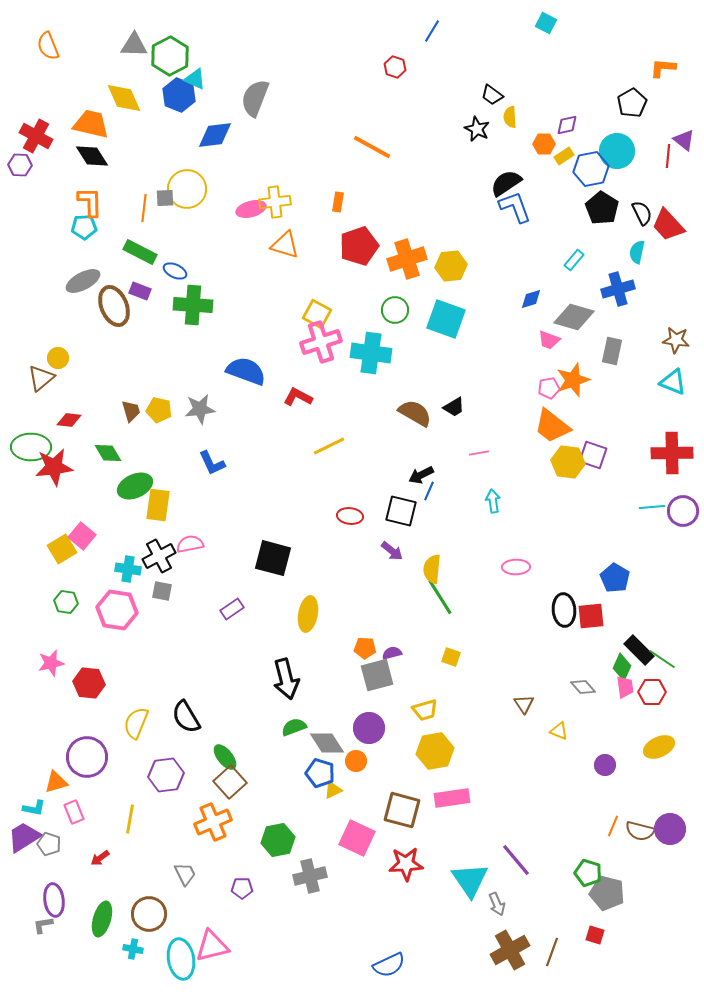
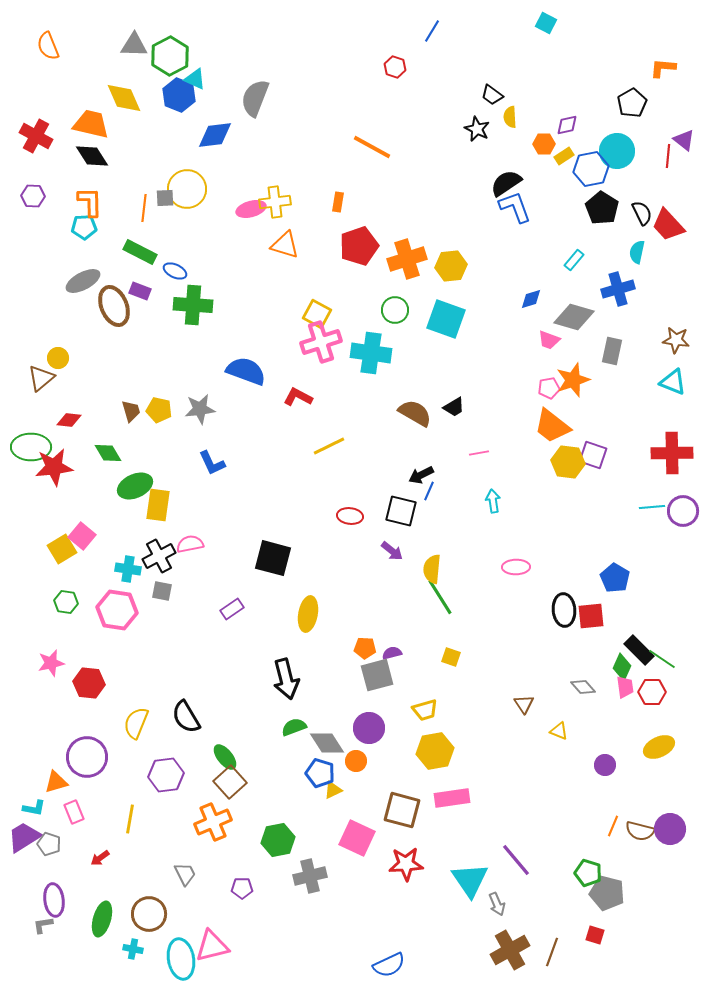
purple hexagon at (20, 165): moved 13 px right, 31 px down
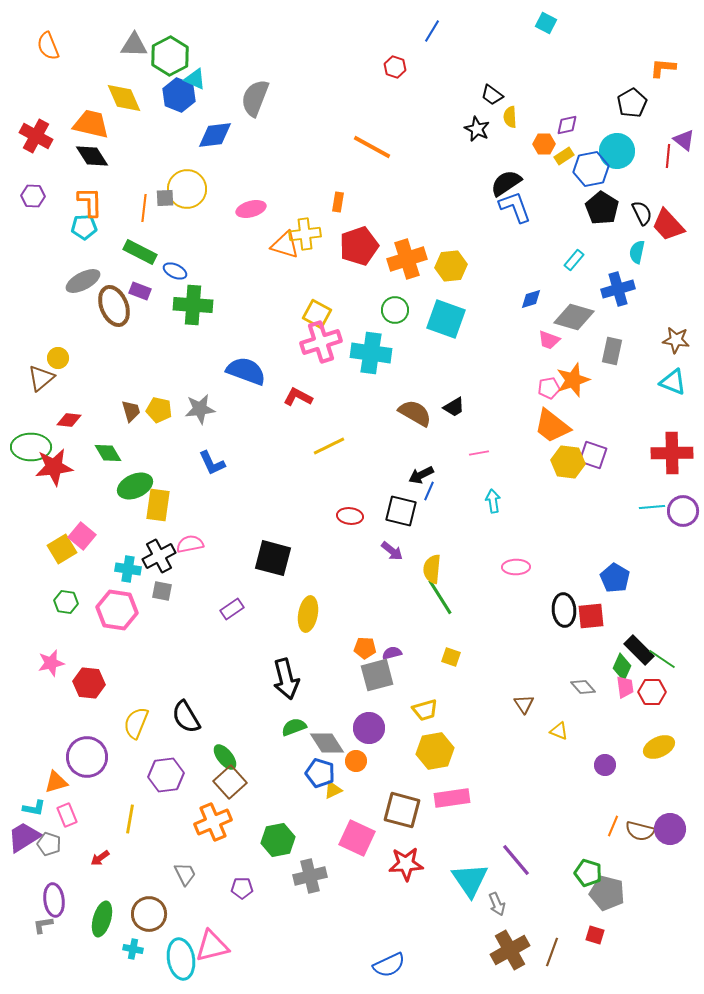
yellow cross at (275, 202): moved 30 px right, 32 px down
pink rectangle at (74, 812): moved 7 px left, 3 px down
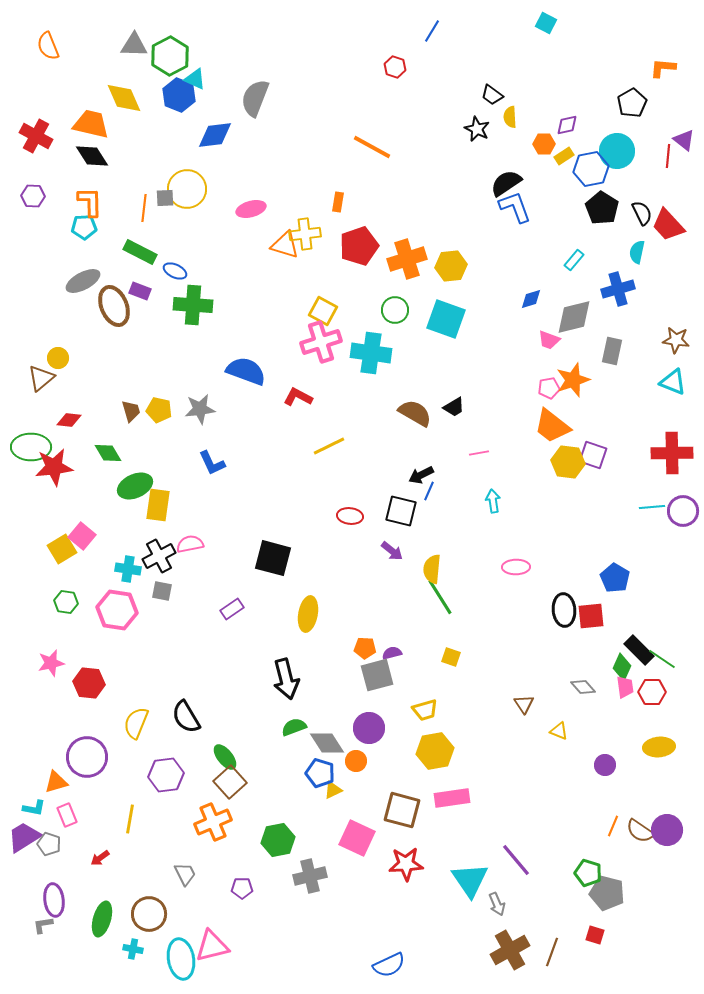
yellow square at (317, 314): moved 6 px right, 3 px up
gray diamond at (574, 317): rotated 30 degrees counterclockwise
yellow ellipse at (659, 747): rotated 20 degrees clockwise
purple circle at (670, 829): moved 3 px left, 1 px down
brown semicircle at (640, 831): rotated 20 degrees clockwise
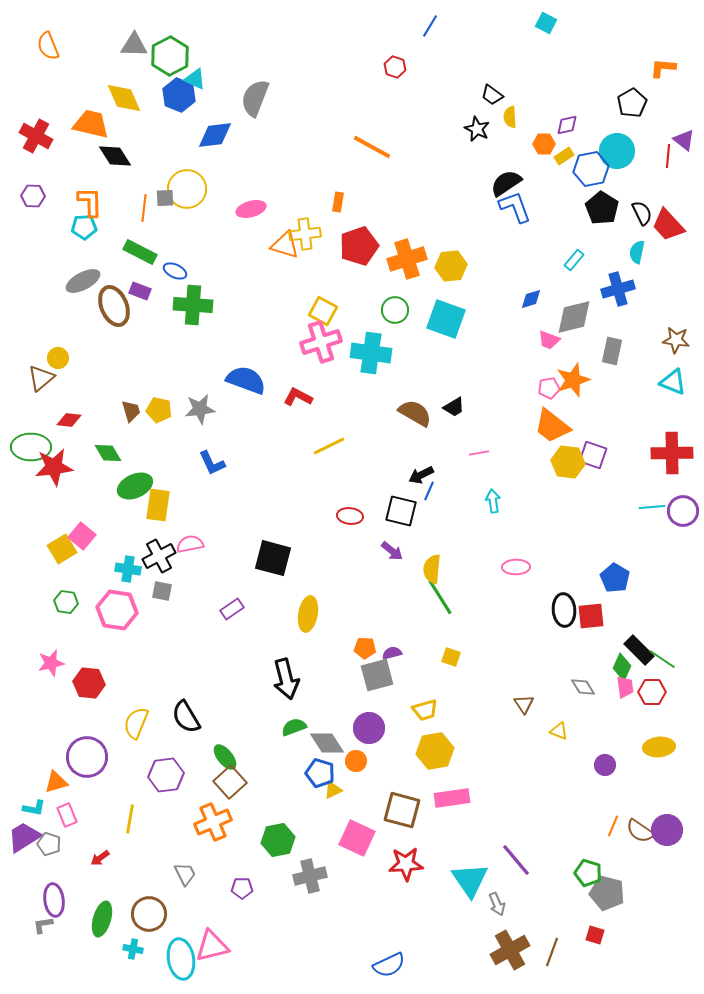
blue line at (432, 31): moved 2 px left, 5 px up
black diamond at (92, 156): moved 23 px right
blue semicircle at (246, 371): moved 9 px down
gray diamond at (583, 687): rotated 10 degrees clockwise
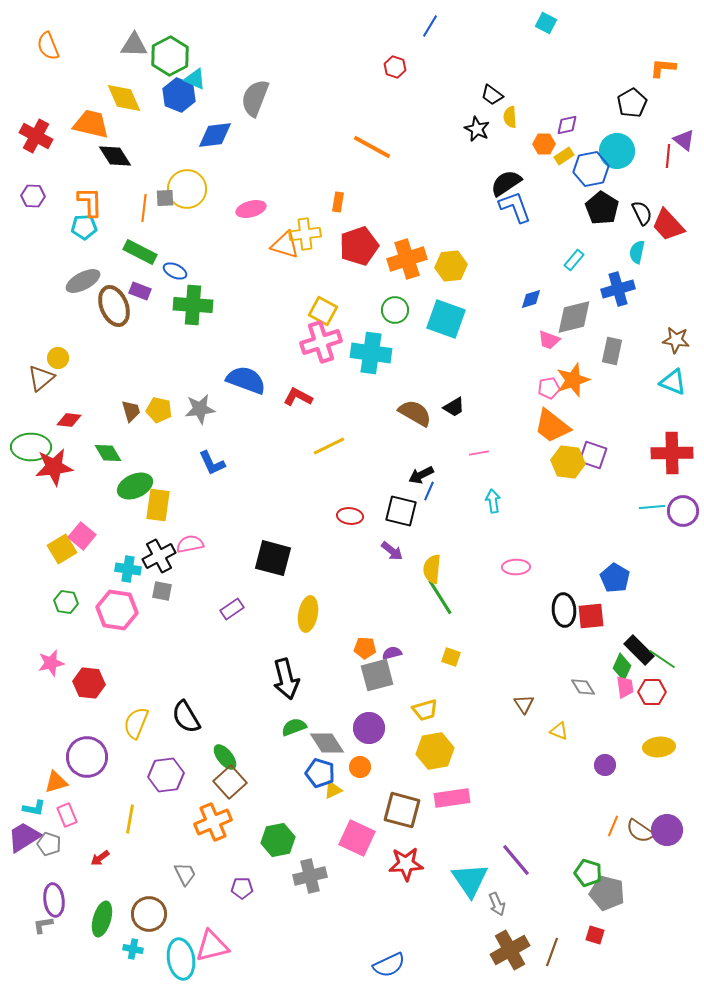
orange circle at (356, 761): moved 4 px right, 6 px down
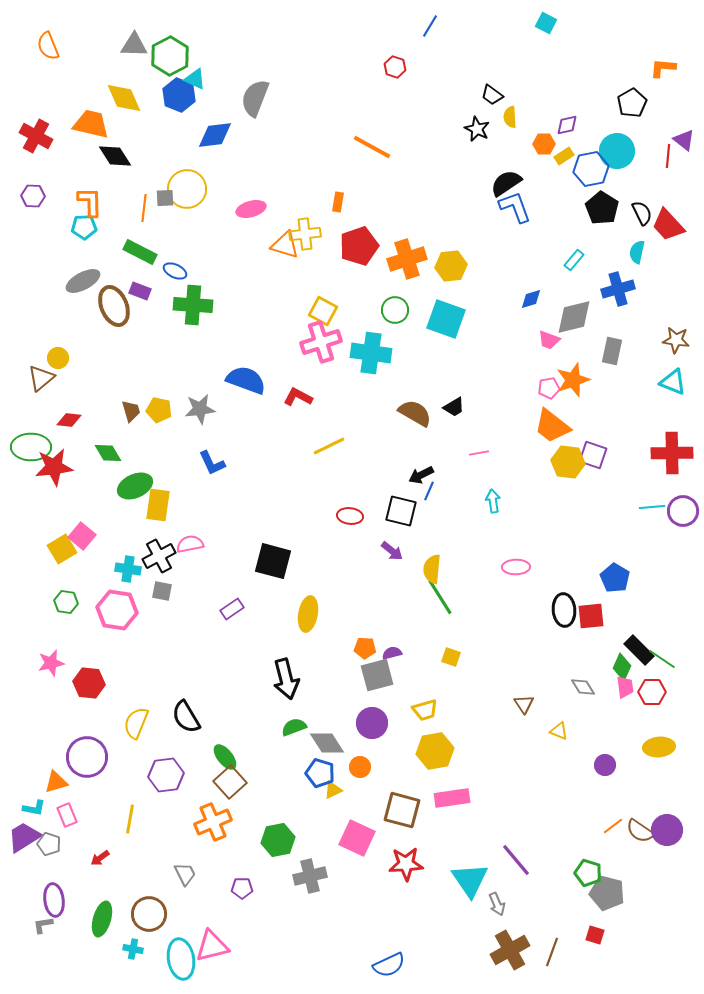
black square at (273, 558): moved 3 px down
purple circle at (369, 728): moved 3 px right, 5 px up
orange line at (613, 826): rotated 30 degrees clockwise
